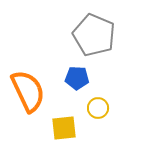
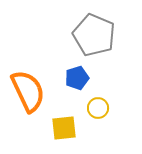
blue pentagon: rotated 20 degrees counterclockwise
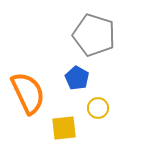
gray pentagon: rotated 6 degrees counterclockwise
blue pentagon: rotated 25 degrees counterclockwise
orange semicircle: moved 2 px down
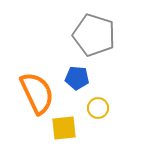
blue pentagon: rotated 25 degrees counterclockwise
orange semicircle: moved 9 px right
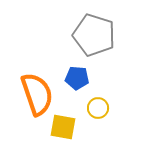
orange semicircle: moved 1 px down; rotated 6 degrees clockwise
yellow square: moved 1 px left, 1 px up; rotated 16 degrees clockwise
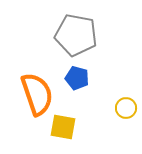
gray pentagon: moved 18 px left; rotated 6 degrees counterclockwise
blue pentagon: rotated 10 degrees clockwise
yellow circle: moved 28 px right
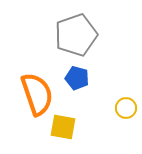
gray pentagon: rotated 30 degrees counterclockwise
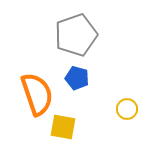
yellow circle: moved 1 px right, 1 px down
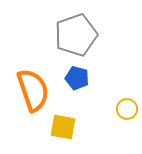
orange semicircle: moved 4 px left, 4 px up
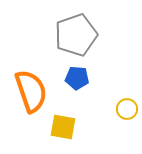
blue pentagon: rotated 10 degrees counterclockwise
orange semicircle: moved 2 px left, 1 px down
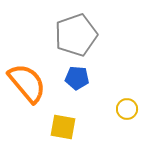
orange semicircle: moved 4 px left, 8 px up; rotated 21 degrees counterclockwise
